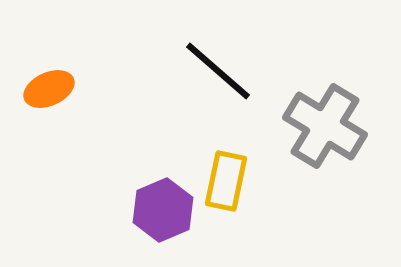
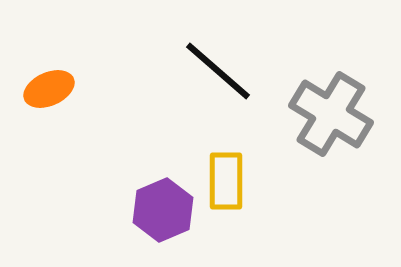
gray cross: moved 6 px right, 12 px up
yellow rectangle: rotated 12 degrees counterclockwise
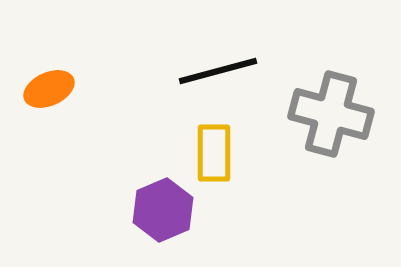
black line: rotated 56 degrees counterclockwise
gray cross: rotated 16 degrees counterclockwise
yellow rectangle: moved 12 px left, 28 px up
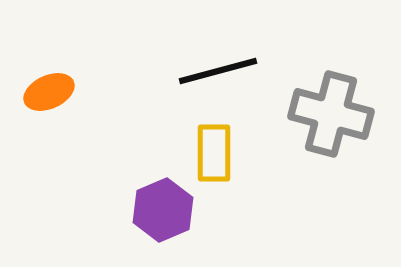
orange ellipse: moved 3 px down
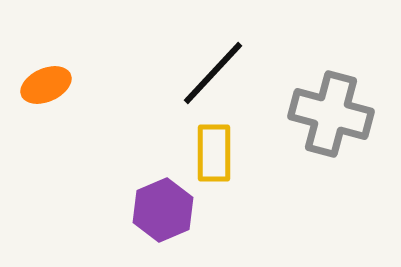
black line: moved 5 px left, 2 px down; rotated 32 degrees counterclockwise
orange ellipse: moved 3 px left, 7 px up
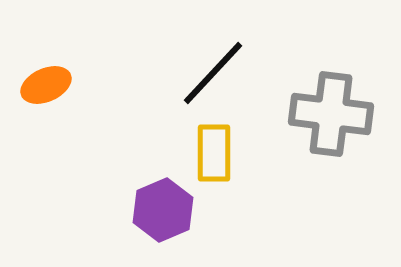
gray cross: rotated 8 degrees counterclockwise
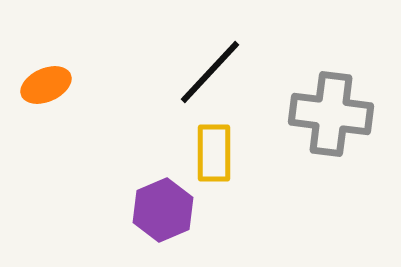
black line: moved 3 px left, 1 px up
